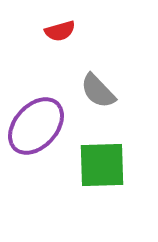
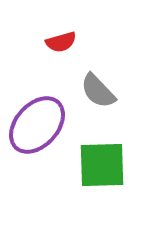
red semicircle: moved 1 px right, 11 px down
purple ellipse: moved 1 px right, 1 px up
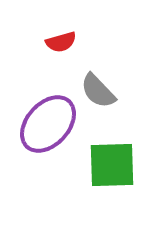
purple ellipse: moved 11 px right, 1 px up
green square: moved 10 px right
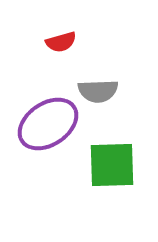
gray semicircle: rotated 48 degrees counterclockwise
purple ellipse: rotated 14 degrees clockwise
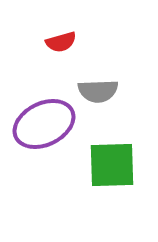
purple ellipse: moved 4 px left; rotated 8 degrees clockwise
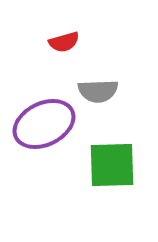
red semicircle: moved 3 px right
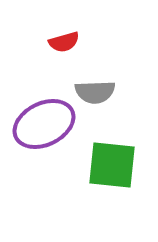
gray semicircle: moved 3 px left, 1 px down
green square: rotated 8 degrees clockwise
